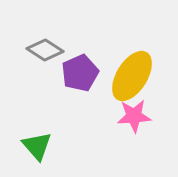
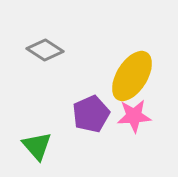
purple pentagon: moved 11 px right, 41 px down
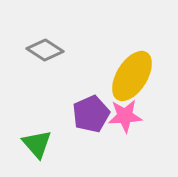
pink star: moved 9 px left
green triangle: moved 2 px up
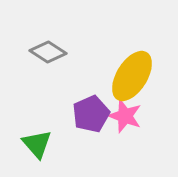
gray diamond: moved 3 px right, 2 px down
pink star: rotated 24 degrees clockwise
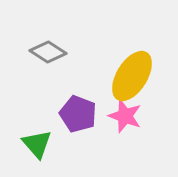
purple pentagon: moved 13 px left; rotated 27 degrees counterclockwise
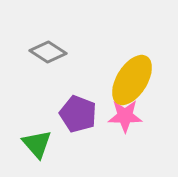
yellow ellipse: moved 4 px down
pink star: rotated 20 degrees counterclockwise
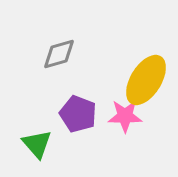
gray diamond: moved 11 px right, 2 px down; rotated 48 degrees counterclockwise
yellow ellipse: moved 14 px right
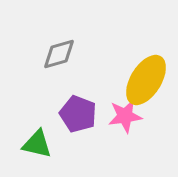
pink star: rotated 8 degrees counterclockwise
green triangle: rotated 36 degrees counterclockwise
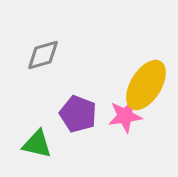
gray diamond: moved 16 px left, 1 px down
yellow ellipse: moved 5 px down
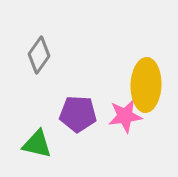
gray diamond: moved 4 px left; rotated 39 degrees counterclockwise
yellow ellipse: rotated 30 degrees counterclockwise
purple pentagon: rotated 18 degrees counterclockwise
